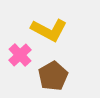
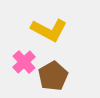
pink cross: moved 4 px right, 7 px down
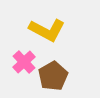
yellow L-shape: moved 2 px left
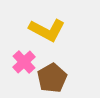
brown pentagon: moved 1 px left, 2 px down
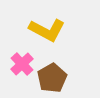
pink cross: moved 2 px left, 2 px down
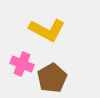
pink cross: rotated 25 degrees counterclockwise
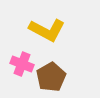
brown pentagon: moved 1 px left, 1 px up
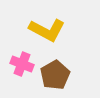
brown pentagon: moved 4 px right, 2 px up
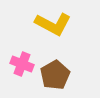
yellow L-shape: moved 6 px right, 6 px up
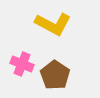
brown pentagon: rotated 8 degrees counterclockwise
